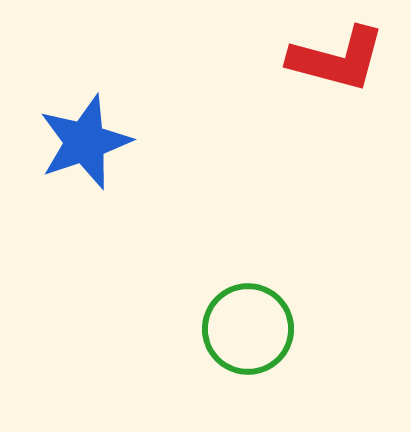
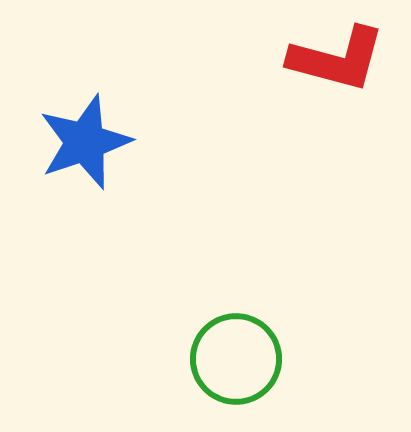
green circle: moved 12 px left, 30 px down
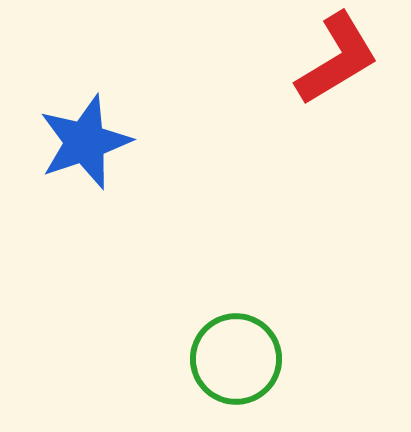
red L-shape: rotated 46 degrees counterclockwise
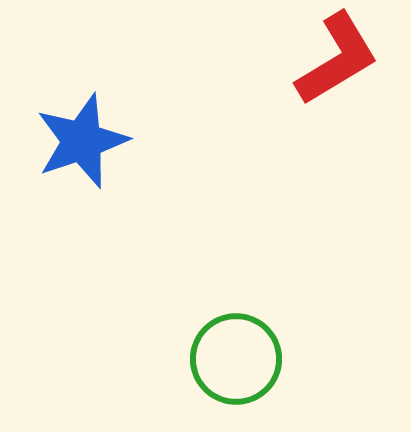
blue star: moved 3 px left, 1 px up
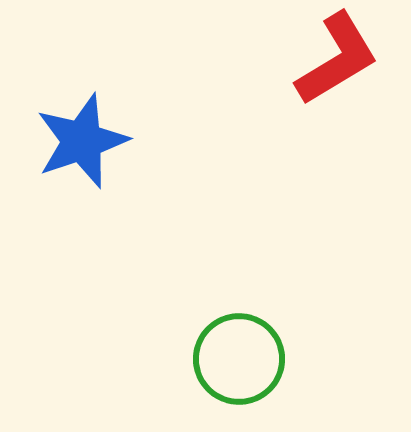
green circle: moved 3 px right
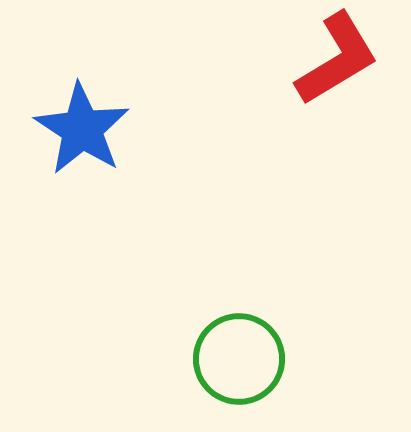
blue star: moved 12 px up; rotated 20 degrees counterclockwise
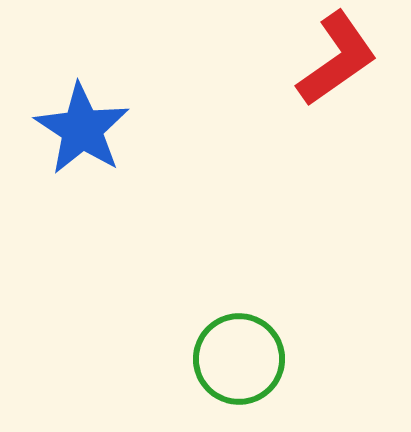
red L-shape: rotated 4 degrees counterclockwise
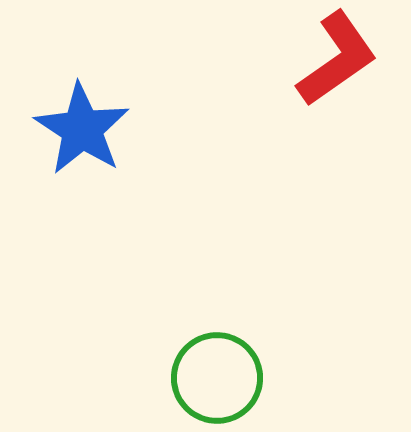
green circle: moved 22 px left, 19 px down
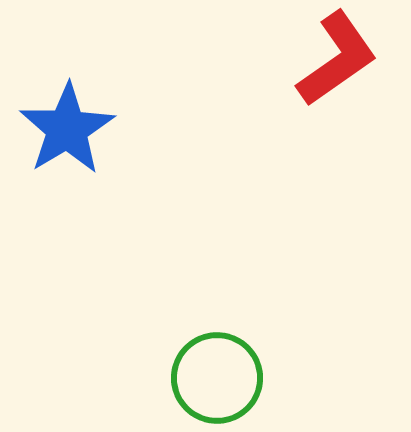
blue star: moved 15 px left; rotated 8 degrees clockwise
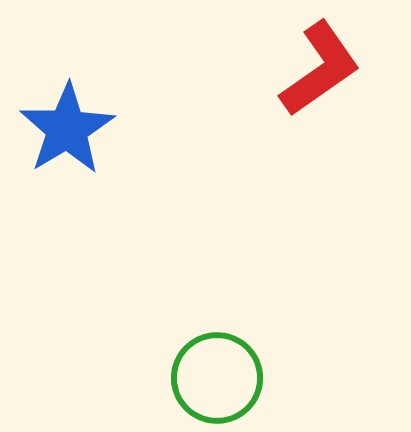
red L-shape: moved 17 px left, 10 px down
